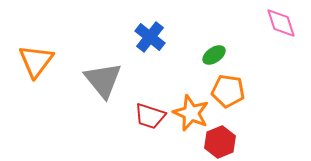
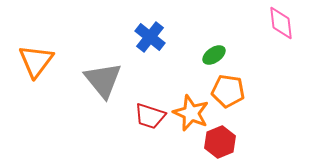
pink diamond: rotated 12 degrees clockwise
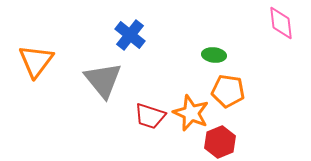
blue cross: moved 20 px left, 2 px up
green ellipse: rotated 40 degrees clockwise
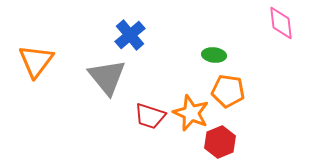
blue cross: rotated 12 degrees clockwise
gray triangle: moved 4 px right, 3 px up
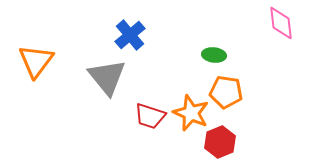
orange pentagon: moved 2 px left, 1 px down
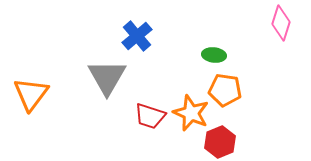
pink diamond: rotated 24 degrees clockwise
blue cross: moved 7 px right, 1 px down
orange triangle: moved 5 px left, 33 px down
gray triangle: rotated 9 degrees clockwise
orange pentagon: moved 1 px left, 2 px up
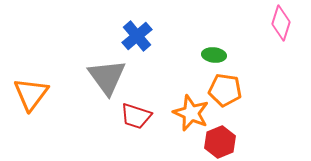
gray triangle: rotated 6 degrees counterclockwise
red trapezoid: moved 14 px left
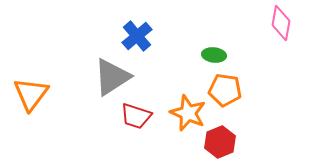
pink diamond: rotated 8 degrees counterclockwise
gray triangle: moved 5 px right; rotated 33 degrees clockwise
orange star: moved 3 px left
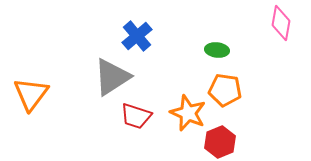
green ellipse: moved 3 px right, 5 px up
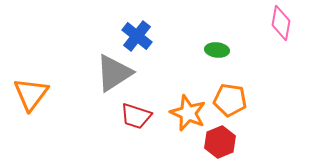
blue cross: rotated 12 degrees counterclockwise
gray triangle: moved 2 px right, 4 px up
orange pentagon: moved 5 px right, 10 px down
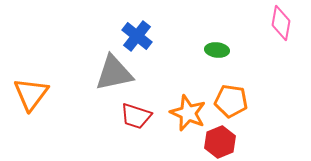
gray triangle: rotated 21 degrees clockwise
orange pentagon: moved 1 px right, 1 px down
